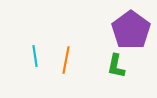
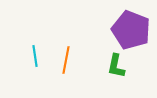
purple pentagon: rotated 15 degrees counterclockwise
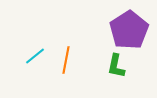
purple pentagon: moved 2 px left; rotated 18 degrees clockwise
cyan line: rotated 60 degrees clockwise
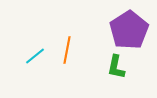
orange line: moved 1 px right, 10 px up
green L-shape: moved 1 px down
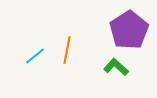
green L-shape: rotated 120 degrees clockwise
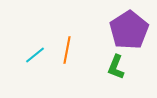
cyan line: moved 1 px up
green L-shape: rotated 110 degrees counterclockwise
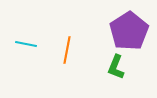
purple pentagon: moved 1 px down
cyan line: moved 9 px left, 11 px up; rotated 50 degrees clockwise
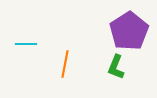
cyan line: rotated 10 degrees counterclockwise
orange line: moved 2 px left, 14 px down
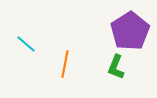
purple pentagon: moved 1 px right
cyan line: rotated 40 degrees clockwise
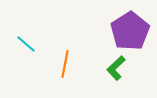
green L-shape: moved 1 px down; rotated 25 degrees clockwise
